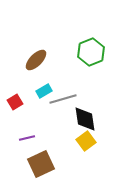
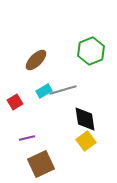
green hexagon: moved 1 px up
gray line: moved 9 px up
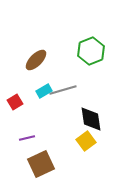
black diamond: moved 6 px right
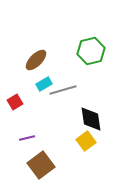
green hexagon: rotated 8 degrees clockwise
cyan rectangle: moved 7 px up
brown square: moved 1 px down; rotated 12 degrees counterclockwise
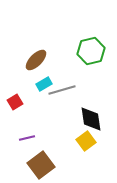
gray line: moved 1 px left
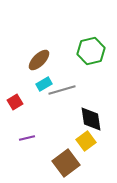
brown ellipse: moved 3 px right
brown square: moved 25 px right, 2 px up
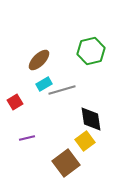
yellow square: moved 1 px left
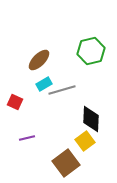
red square: rotated 35 degrees counterclockwise
black diamond: rotated 12 degrees clockwise
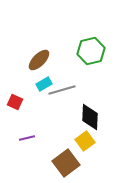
black diamond: moved 1 px left, 2 px up
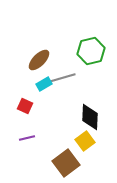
gray line: moved 12 px up
red square: moved 10 px right, 4 px down
